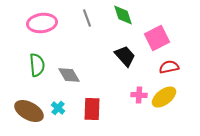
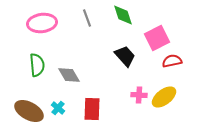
red semicircle: moved 3 px right, 6 px up
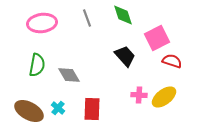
red semicircle: rotated 30 degrees clockwise
green semicircle: rotated 15 degrees clockwise
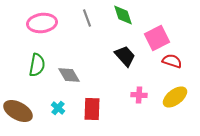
yellow ellipse: moved 11 px right
brown ellipse: moved 11 px left
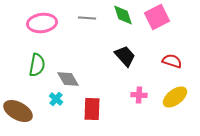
gray line: rotated 66 degrees counterclockwise
pink square: moved 21 px up
gray diamond: moved 1 px left, 4 px down
cyan cross: moved 2 px left, 9 px up
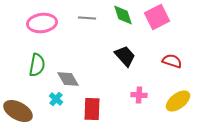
yellow ellipse: moved 3 px right, 4 px down
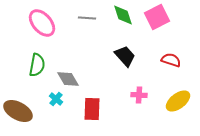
pink ellipse: rotated 56 degrees clockwise
red semicircle: moved 1 px left, 1 px up
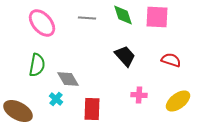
pink square: rotated 30 degrees clockwise
